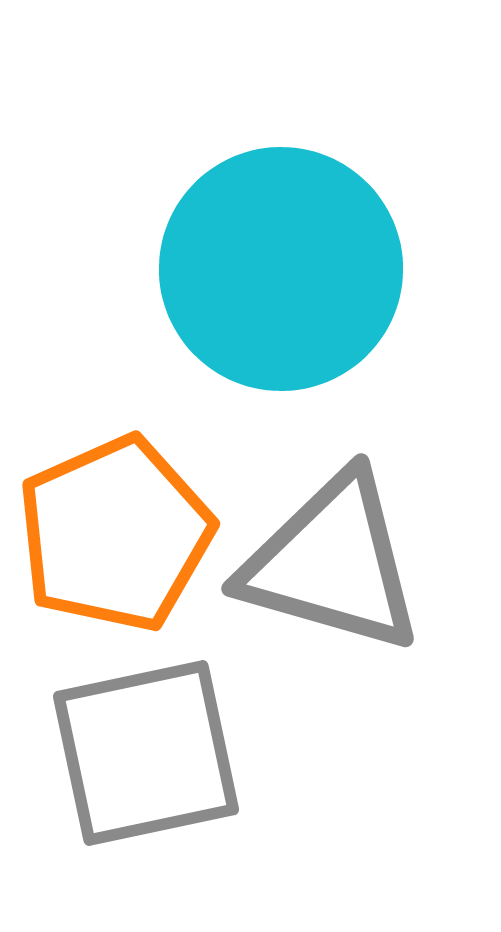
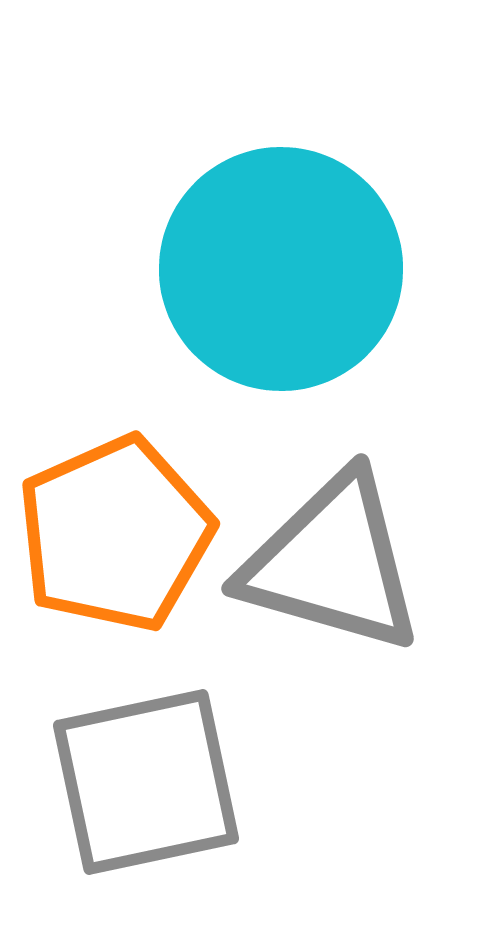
gray square: moved 29 px down
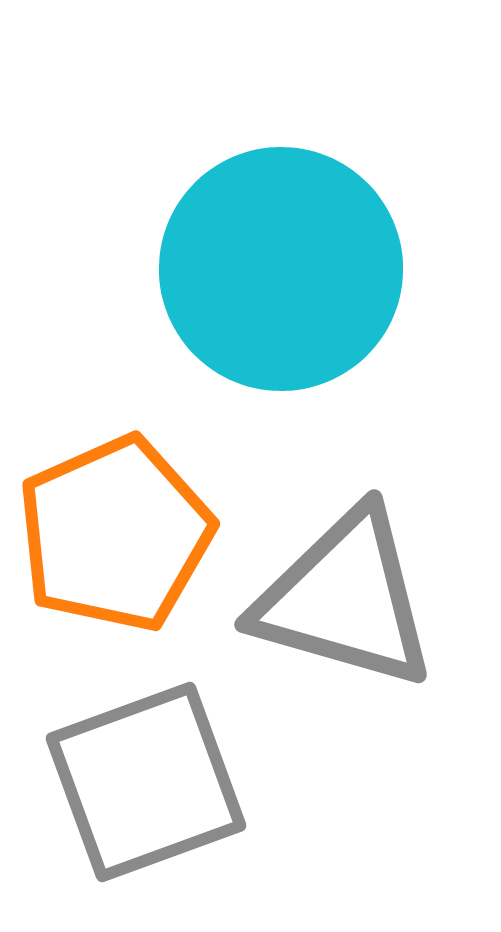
gray triangle: moved 13 px right, 36 px down
gray square: rotated 8 degrees counterclockwise
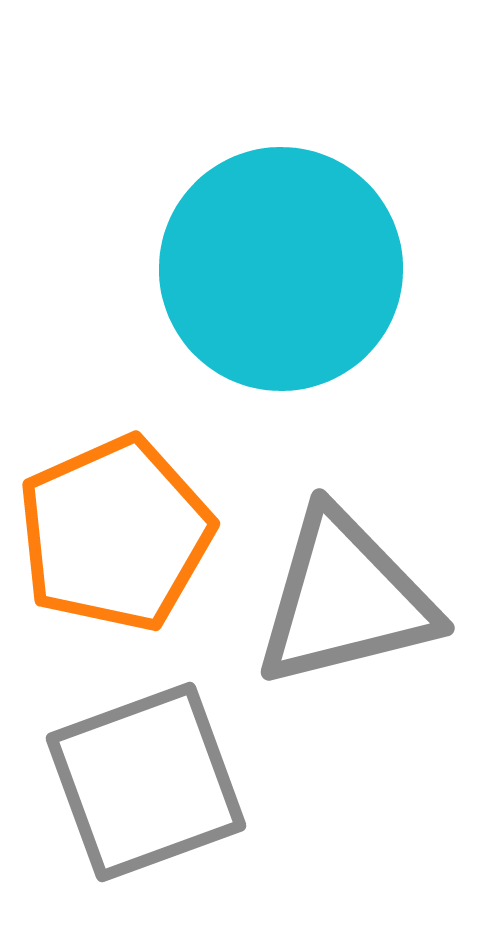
gray triangle: rotated 30 degrees counterclockwise
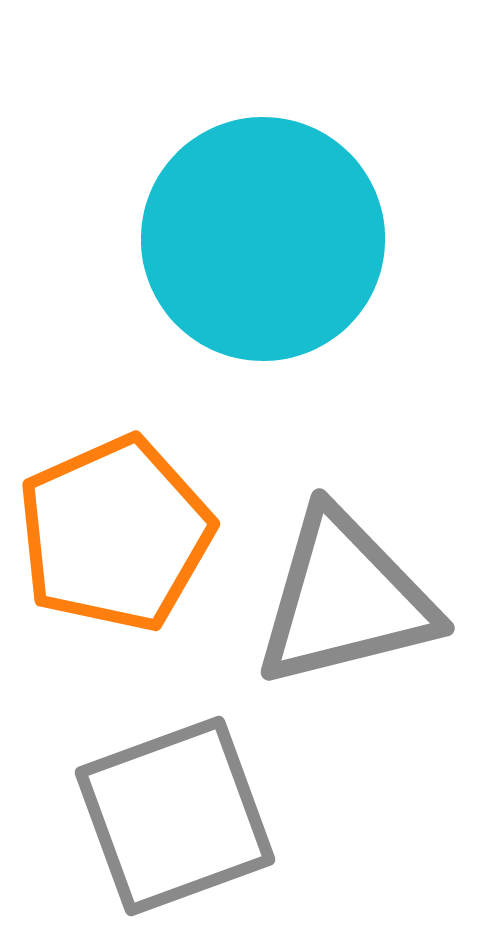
cyan circle: moved 18 px left, 30 px up
gray square: moved 29 px right, 34 px down
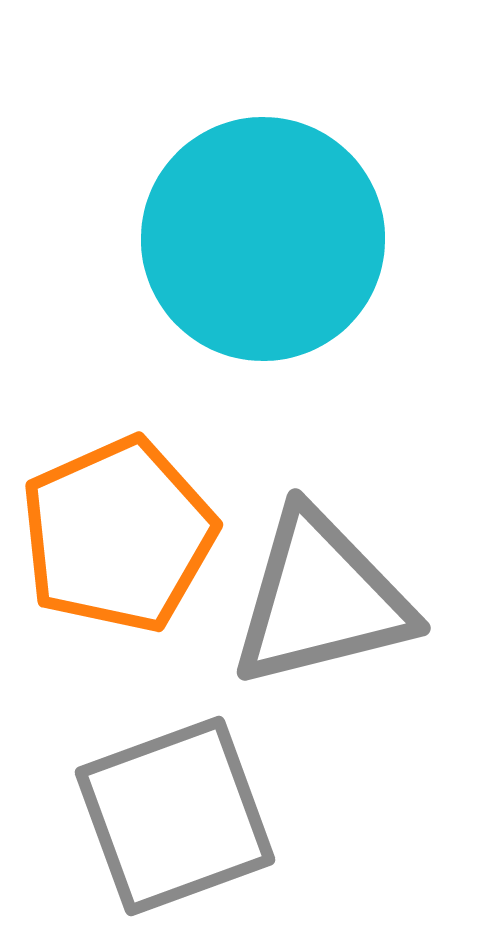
orange pentagon: moved 3 px right, 1 px down
gray triangle: moved 24 px left
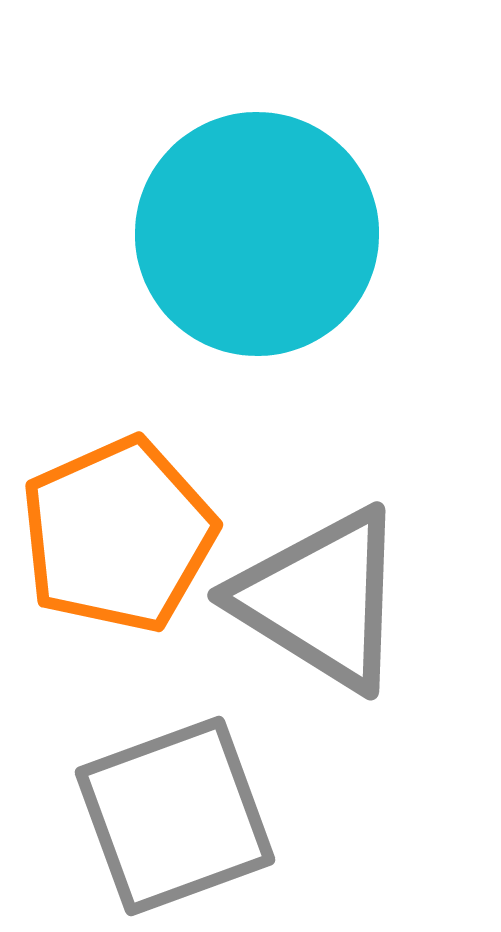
cyan circle: moved 6 px left, 5 px up
gray triangle: rotated 46 degrees clockwise
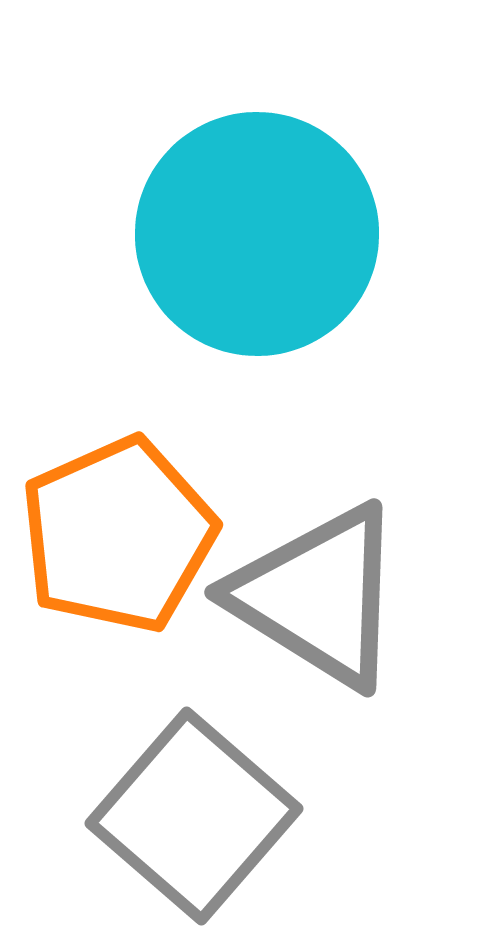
gray triangle: moved 3 px left, 3 px up
gray square: moved 19 px right; rotated 29 degrees counterclockwise
